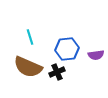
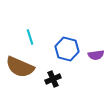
blue hexagon: rotated 20 degrees clockwise
brown semicircle: moved 8 px left
black cross: moved 4 px left, 7 px down
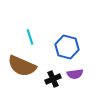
blue hexagon: moved 2 px up
purple semicircle: moved 21 px left, 19 px down
brown semicircle: moved 2 px right, 1 px up
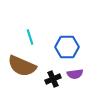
blue hexagon: rotated 15 degrees counterclockwise
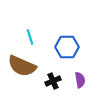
purple semicircle: moved 5 px right, 6 px down; rotated 91 degrees counterclockwise
black cross: moved 2 px down
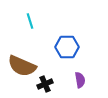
cyan line: moved 16 px up
black cross: moved 8 px left, 3 px down
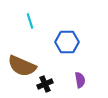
blue hexagon: moved 5 px up
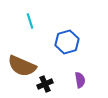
blue hexagon: rotated 15 degrees counterclockwise
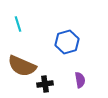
cyan line: moved 12 px left, 3 px down
black cross: rotated 14 degrees clockwise
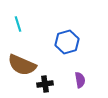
brown semicircle: moved 1 px up
